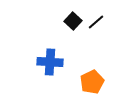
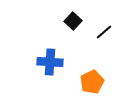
black line: moved 8 px right, 10 px down
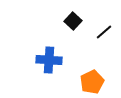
blue cross: moved 1 px left, 2 px up
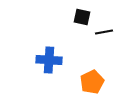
black square: moved 9 px right, 4 px up; rotated 30 degrees counterclockwise
black line: rotated 30 degrees clockwise
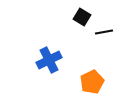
black square: rotated 18 degrees clockwise
blue cross: rotated 30 degrees counterclockwise
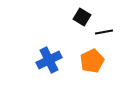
orange pentagon: moved 21 px up
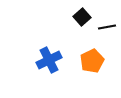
black square: rotated 18 degrees clockwise
black line: moved 3 px right, 5 px up
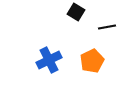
black square: moved 6 px left, 5 px up; rotated 18 degrees counterclockwise
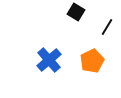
black line: rotated 48 degrees counterclockwise
blue cross: rotated 15 degrees counterclockwise
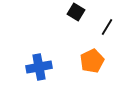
blue cross: moved 10 px left, 7 px down; rotated 30 degrees clockwise
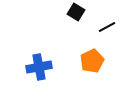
black line: rotated 30 degrees clockwise
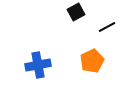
black square: rotated 30 degrees clockwise
blue cross: moved 1 px left, 2 px up
